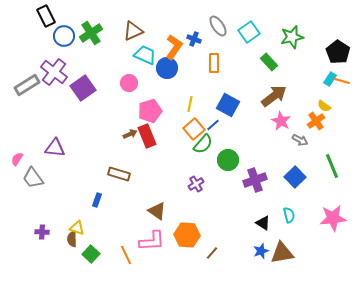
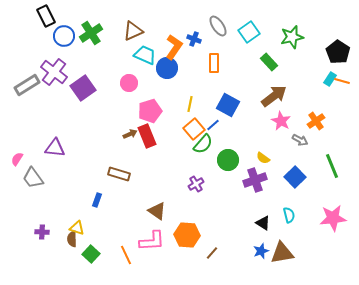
yellow semicircle at (324, 106): moved 61 px left, 52 px down
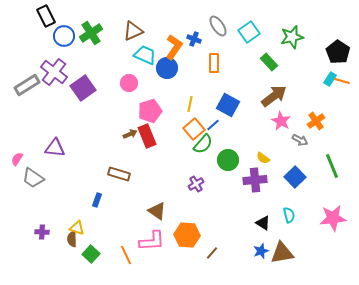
gray trapezoid at (33, 178): rotated 20 degrees counterclockwise
purple cross at (255, 180): rotated 15 degrees clockwise
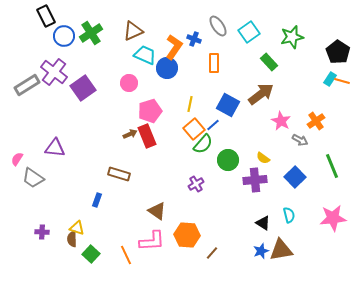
brown arrow at (274, 96): moved 13 px left, 2 px up
brown triangle at (282, 253): moved 1 px left, 3 px up
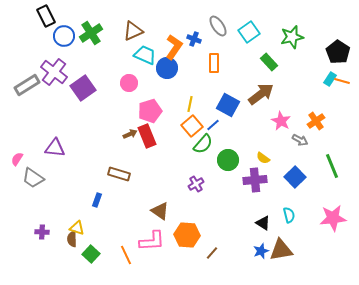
orange square at (194, 129): moved 2 px left, 3 px up
brown triangle at (157, 211): moved 3 px right
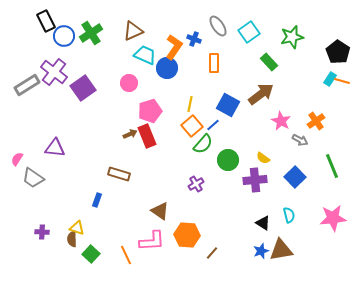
black rectangle at (46, 16): moved 5 px down
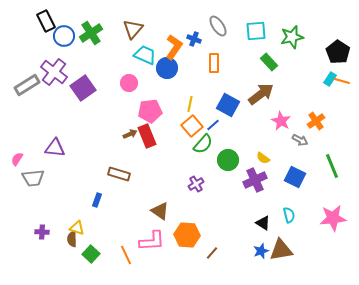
brown triangle at (133, 31): moved 2 px up; rotated 25 degrees counterclockwise
cyan square at (249, 32): moved 7 px right, 1 px up; rotated 30 degrees clockwise
pink pentagon at (150, 111): rotated 10 degrees clockwise
blue square at (295, 177): rotated 20 degrees counterclockwise
gray trapezoid at (33, 178): rotated 40 degrees counterclockwise
purple cross at (255, 180): rotated 20 degrees counterclockwise
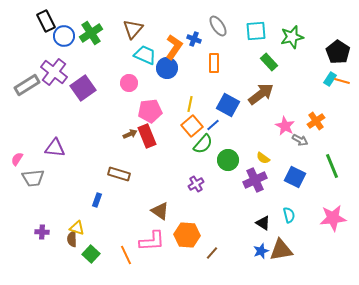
pink star at (281, 121): moved 4 px right, 5 px down
